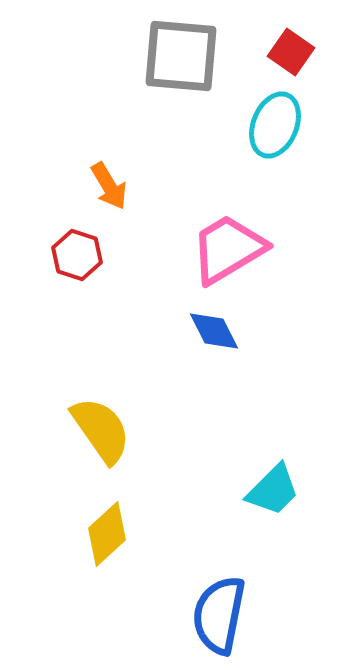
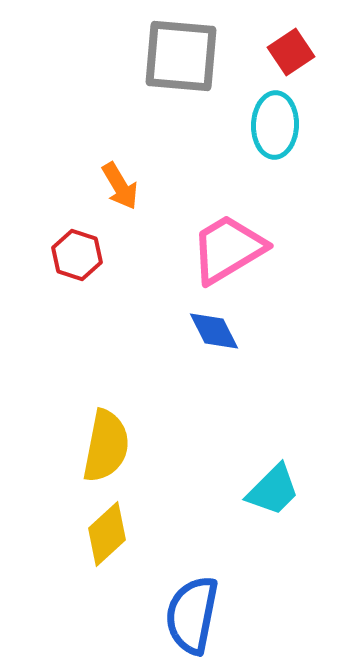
red square: rotated 21 degrees clockwise
cyan ellipse: rotated 20 degrees counterclockwise
orange arrow: moved 11 px right
yellow semicircle: moved 5 px right, 16 px down; rotated 46 degrees clockwise
blue semicircle: moved 27 px left
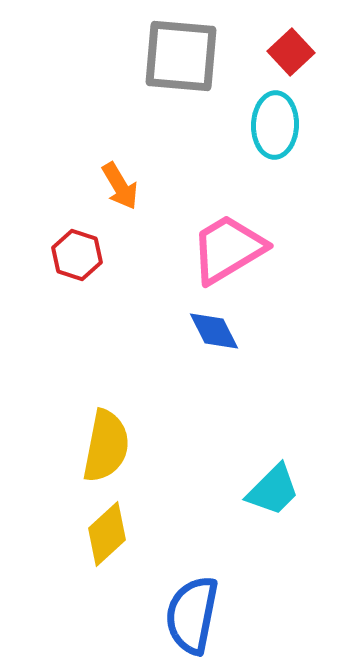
red square: rotated 9 degrees counterclockwise
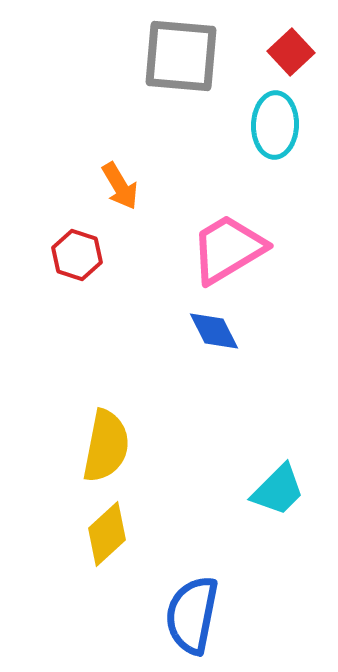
cyan trapezoid: moved 5 px right
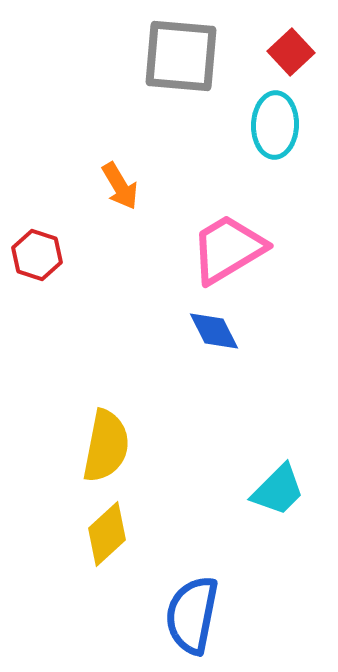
red hexagon: moved 40 px left
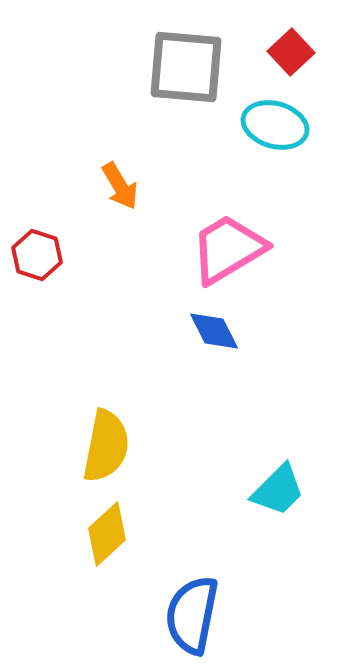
gray square: moved 5 px right, 11 px down
cyan ellipse: rotated 76 degrees counterclockwise
